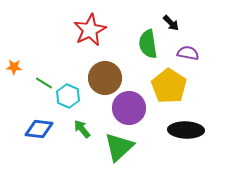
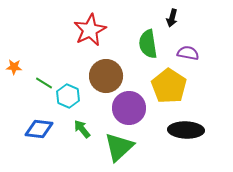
black arrow: moved 1 px right, 5 px up; rotated 60 degrees clockwise
brown circle: moved 1 px right, 2 px up
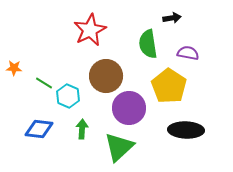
black arrow: rotated 114 degrees counterclockwise
orange star: moved 1 px down
green arrow: rotated 42 degrees clockwise
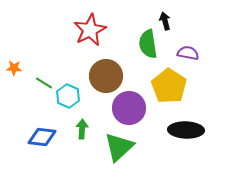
black arrow: moved 7 px left, 3 px down; rotated 96 degrees counterclockwise
blue diamond: moved 3 px right, 8 px down
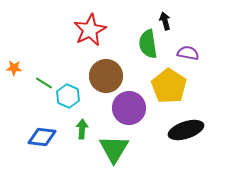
black ellipse: rotated 20 degrees counterclockwise
green triangle: moved 5 px left, 2 px down; rotated 16 degrees counterclockwise
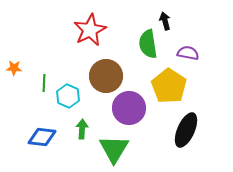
green line: rotated 60 degrees clockwise
black ellipse: rotated 48 degrees counterclockwise
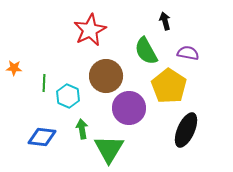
green semicircle: moved 2 px left, 7 px down; rotated 20 degrees counterclockwise
green arrow: rotated 12 degrees counterclockwise
green triangle: moved 5 px left
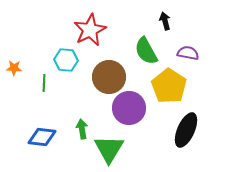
brown circle: moved 3 px right, 1 px down
cyan hexagon: moved 2 px left, 36 px up; rotated 20 degrees counterclockwise
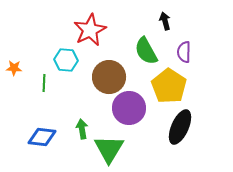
purple semicircle: moved 4 px left, 1 px up; rotated 100 degrees counterclockwise
black ellipse: moved 6 px left, 3 px up
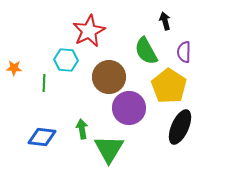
red star: moved 1 px left, 1 px down
